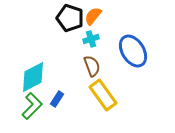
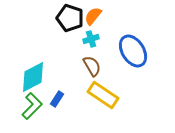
brown semicircle: rotated 10 degrees counterclockwise
yellow rectangle: rotated 20 degrees counterclockwise
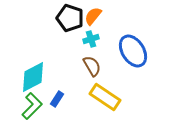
yellow rectangle: moved 2 px right, 2 px down
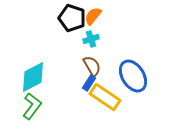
black pentagon: moved 2 px right
blue ellipse: moved 25 px down
blue rectangle: moved 32 px right, 16 px up
green L-shape: rotated 8 degrees counterclockwise
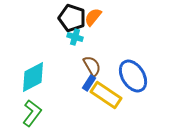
orange semicircle: moved 1 px down
cyan cross: moved 16 px left, 2 px up; rotated 35 degrees clockwise
yellow rectangle: moved 1 px right, 2 px up
green L-shape: moved 7 px down
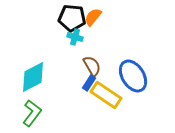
black pentagon: rotated 12 degrees counterclockwise
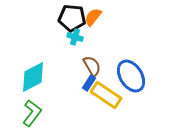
blue ellipse: moved 2 px left
